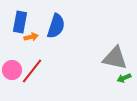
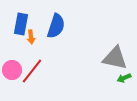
blue rectangle: moved 1 px right, 2 px down
orange arrow: rotated 96 degrees clockwise
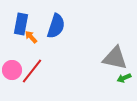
orange arrow: rotated 144 degrees clockwise
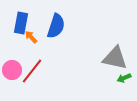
blue rectangle: moved 1 px up
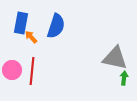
red line: rotated 32 degrees counterclockwise
green arrow: rotated 120 degrees clockwise
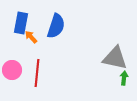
red line: moved 5 px right, 2 px down
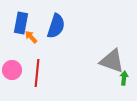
gray triangle: moved 3 px left, 3 px down; rotated 8 degrees clockwise
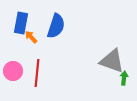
pink circle: moved 1 px right, 1 px down
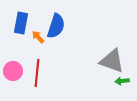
orange arrow: moved 7 px right
green arrow: moved 2 px left, 3 px down; rotated 104 degrees counterclockwise
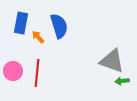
blue semicircle: moved 3 px right; rotated 35 degrees counterclockwise
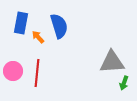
gray triangle: moved 1 px down; rotated 24 degrees counterclockwise
green arrow: moved 2 px right, 2 px down; rotated 64 degrees counterclockwise
